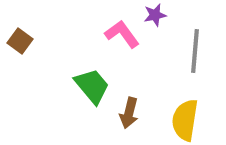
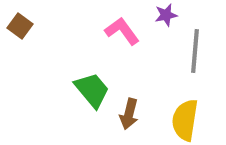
purple star: moved 11 px right
pink L-shape: moved 3 px up
brown square: moved 15 px up
green trapezoid: moved 4 px down
brown arrow: moved 1 px down
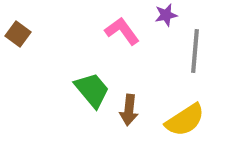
brown square: moved 2 px left, 8 px down
brown arrow: moved 4 px up; rotated 8 degrees counterclockwise
yellow semicircle: rotated 132 degrees counterclockwise
